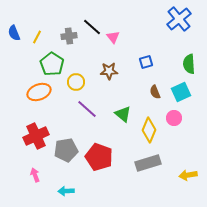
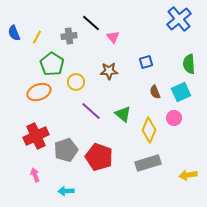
black line: moved 1 px left, 4 px up
purple line: moved 4 px right, 2 px down
gray pentagon: rotated 10 degrees counterclockwise
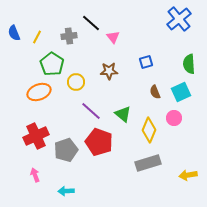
red pentagon: moved 15 px up
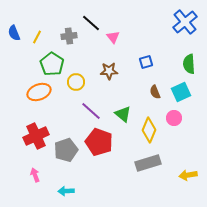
blue cross: moved 6 px right, 3 px down
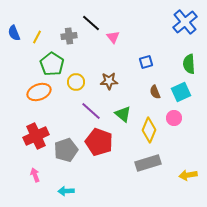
brown star: moved 10 px down
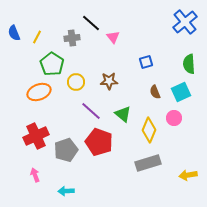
gray cross: moved 3 px right, 2 px down
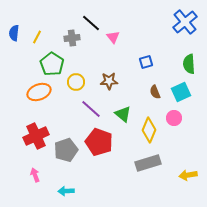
blue semicircle: rotated 28 degrees clockwise
purple line: moved 2 px up
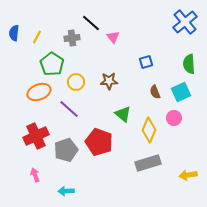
purple line: moved 22 px left
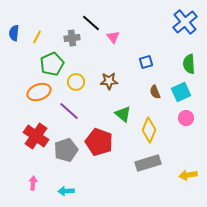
green pentagon: rotated 15 degrees clockwise
purple line: moved 2 px down
pink circle: moved 12 px right
red cross: rotated 30 degrees counterclockwise
pink arrow: moved 2 px left, 8 px down; rotated 24 degrees clockwise
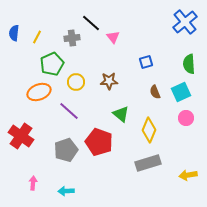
green triangle: moved 2 px left
red cross: moved 15 px left
